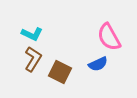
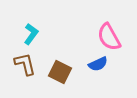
cyan L-shape: moved 1 px left; rotated 80 degrees counterclockwise
brown L-shape: moved 8 px left, 5 px down; rotated 45 degrees counterclockwise
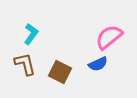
pink semicircle: rotated 80 degrees clockwise
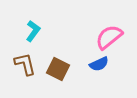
cyan L-shape: moved 2 px right, 3 px up
blue semicircle: moved 1 px right
brown square: moved 2 px left, 3 px up
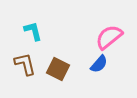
cyan L-shape: rotated 50 degrees counterclockwise
blue semicircle: rotated 24 degrees counterclockwise
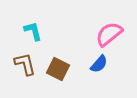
pink semicircle: moved 3 px up
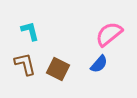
cyan L-shape: moved 3 px left
